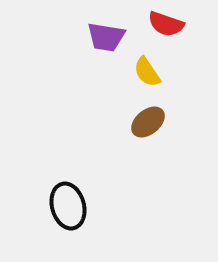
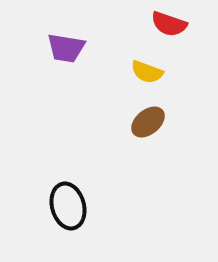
red semicircle: moved 3 px right
purple trapezoid: moved 40 px left, 11 px down
yellow semicircle: rotated 36 degrees counterclockwise
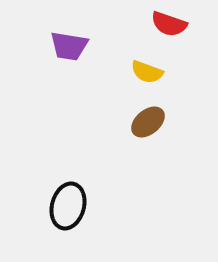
purple trapezoid: moved 3 px right, 2 px up
black ellipse: rotated 30 degrees clockwise
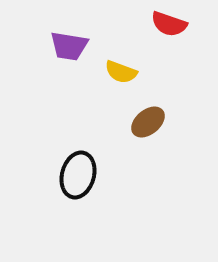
yellow semicircle: moved 26 px left
black ellipse: moved 10 px right, 31 px up
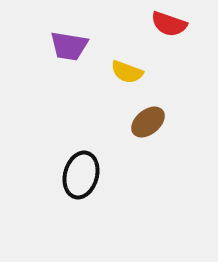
yellow semicircle: moved 6 px right
black ellipse: moved 3 px right
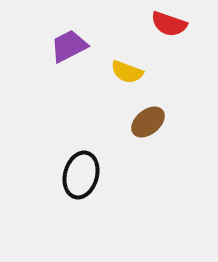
purple trapezoid: rotated 144 degrees clockwise
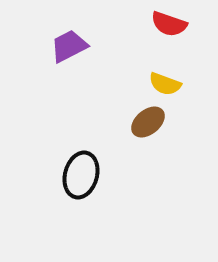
yellow semicircle: moved 38 px right, 12 px down
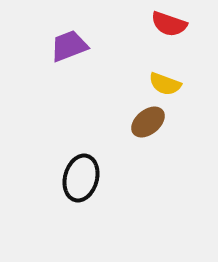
purple trapezoid: rotated 6 degrees clockwise
black ellipse: moved 3 px down
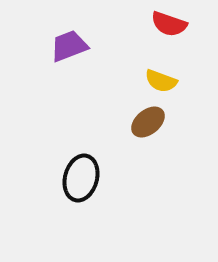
yellow semicircle: moved 4 px left, 3 px up
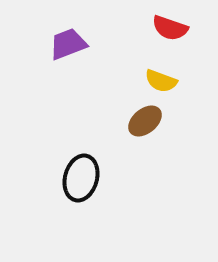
red semicircle: moved 1 px right, 4 px down
purple trapezoid: moved 1 px left, 2 px up
brown ellipse: moved 3 px left, 1 px up
